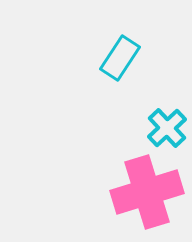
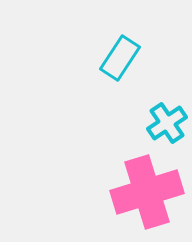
cyan cross: moved 5 px up; rotated 9 degrees clockwise
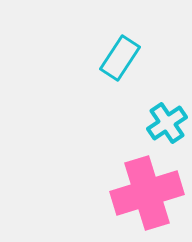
pink cross: moved 1 px down
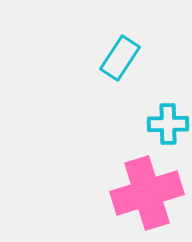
cyan cross: moved 1 px right, 1 px down; rotated 33 degrees clockwise
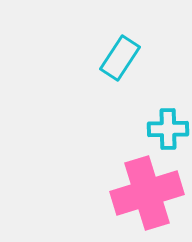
cyan cross: moved 5 px down
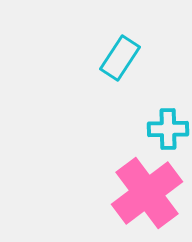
pink cross: rotated 20 degrees counterclockwise
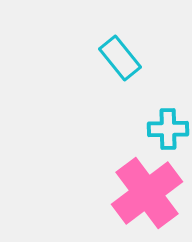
cyan rectangle: rotated 72 degrees counterclockwise
